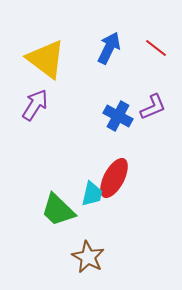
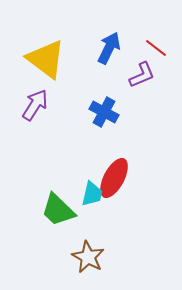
purple L-shape: moved 11 px left, 32 px up
blue cross: moved 14 px left, 4 px up
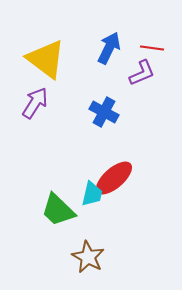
red line: moved 4 px left; rotated 30 degrees counterclockwise
purple L-shape: moved 2 px up
purple arrow: moved 2 px up
red ellipse: rotated 21 degrees clockwise
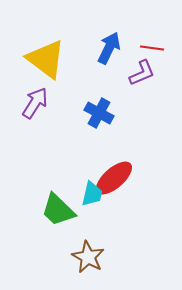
blue cross: moved 5 px left, 1 px down
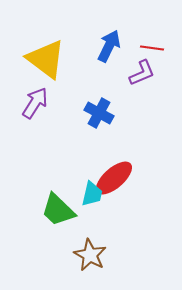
blue arrow: moved 2 px up
brown star: moved 2 px right, 2 px up
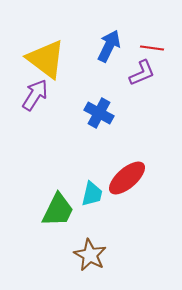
purple arrow: moved 8 px up
red ellipse: moved 13 px right
green trapezoid: rotated 108 degrees counterclockwise
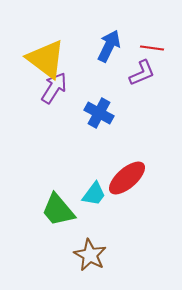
purple arrow: moved 19 px right, 7 px up
cyan trapezoid: moved 2 px right; rotated 24 degrees clockwise
green trapezoid: rotated 114 degrees clockwise
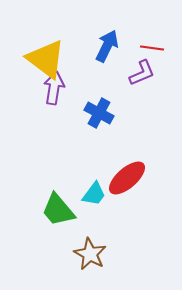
blue arrow: moved 2 px left
purple arrow: rotated 24 degrees counterclockwise
brown star: moved 1 px up
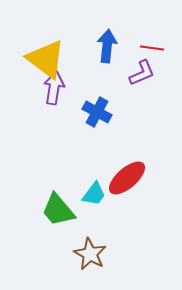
blue arrow: rotated 20 degrees counterclockwise
blue cross: moved 2 px left, 1 px up
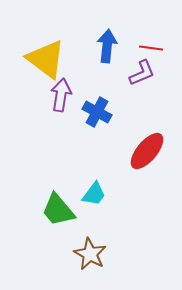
red line: moved 1 px left
purple arrow: moved 7 px right, 7 px down
red ellipse: moved 20 px right, 27 px up; rotated 9 degrees counterclockwise
